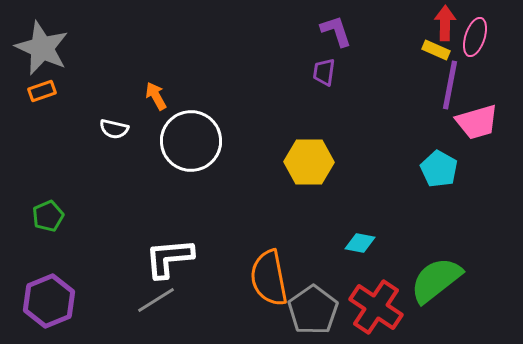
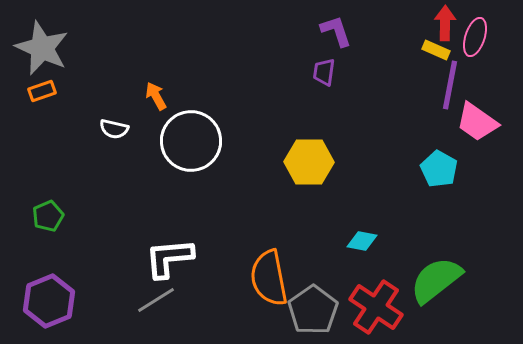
pink trapezoid: rotated 51 degrees clockwise
cyan diamond: moved 2 px right, 2 px up
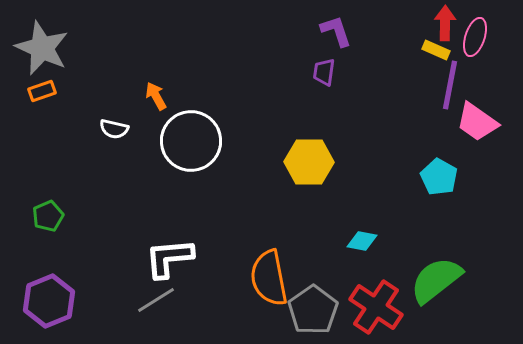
cyan pentagon: moved 8 px down
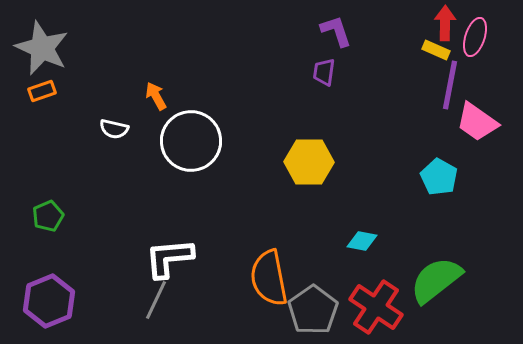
gray line: rotated 33 degrees counterclockwise
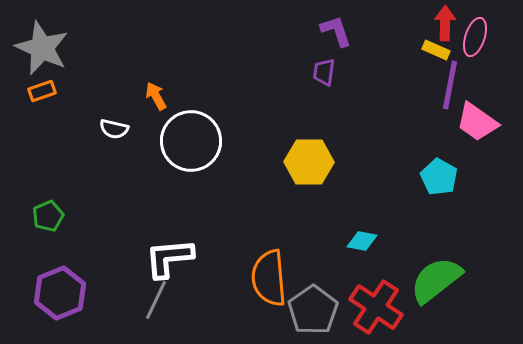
orange semicircle: rotated 6 degrees clockwise
purple hexagon: moved 11 px right, 8 px up
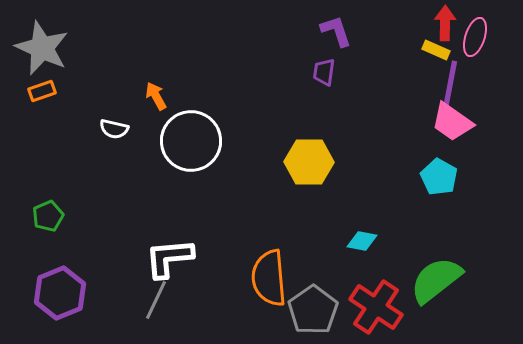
pink trapezoid: moved 25 px left
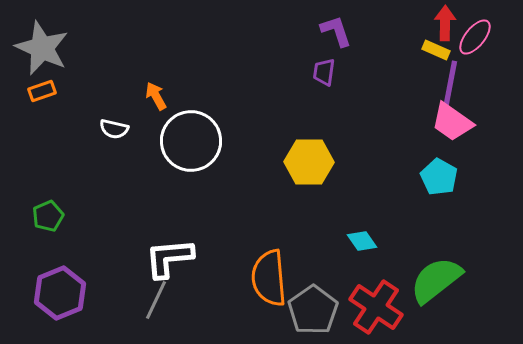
pink ellipse: rotated 21 degrees clockwise
cyan diamond: rotated 44 degrees clockwise
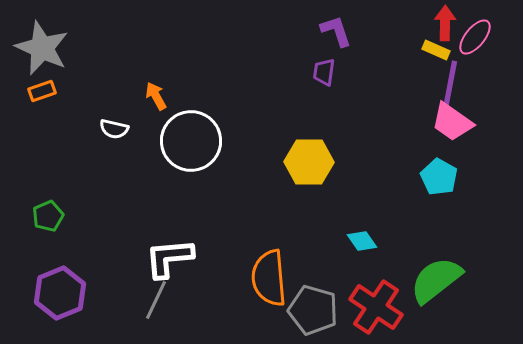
gray pentagon: rotated 21 degrees counterclockwise
